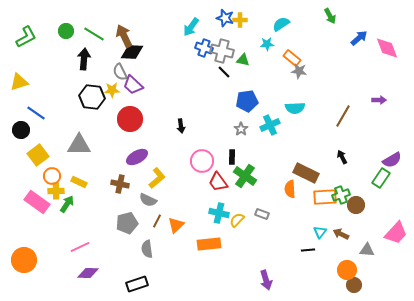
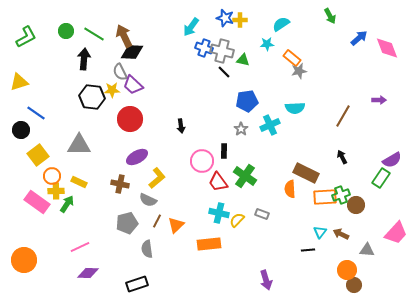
gray star at (299, 71): rotated 21 degrees counterclockwise
black rectangle at (232, 157): moved 8 px left, 6 px up
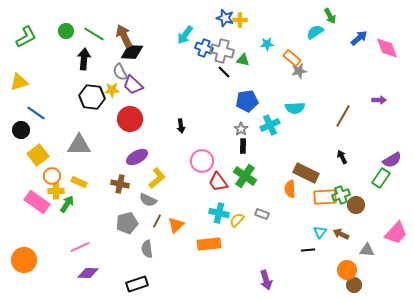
cyan semicircle at (281, 24): moved 34 px right, 8 px down
cyan arrow at (191, 27): moved 6 px left, 8 px down
black rectangle at (224, 151): moved 19 px right, 5 px up
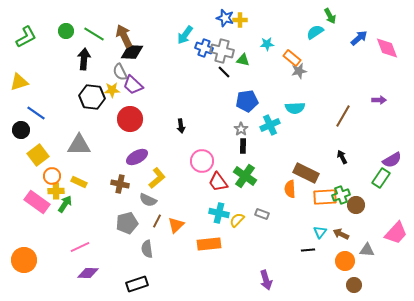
green arrow at (67, 204): moved 2 px left
orange circle at (347, 270): moved 2 px left, 9 px up
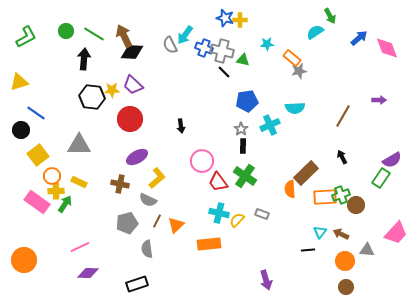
gray semicircle at (120, 72): moved 50 px right, 27 px up
brown rectangle at (306, 173): rotated 70 degrees counterclockwise
brown circle at (354, 285): moved 8 px left, 2 px down
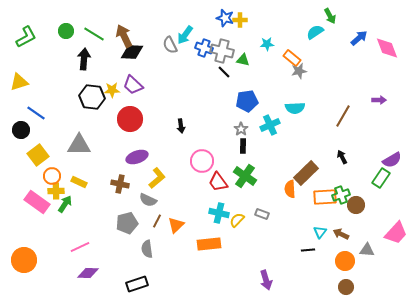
purple ellipse at (137, 157): rotated 10 degrees clockwise
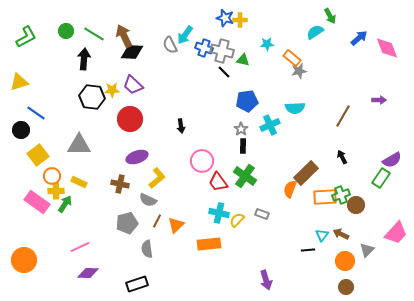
orange semicircle at (290, 189): rotated 24 degrees clockwise
cyan triangle at (320, 232): moved 2 px right, 3 px down
gray triangle at (367, 250): rotated 49 degrees counterclockwise
